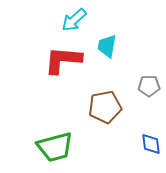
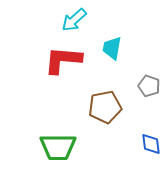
cyan trapezoid: moved 5 px right, 2 px down
gray pentagon: rotated 20 degrees clockwise
green trapezoid: moved 3 px right; rotated 15 degrees clockwise
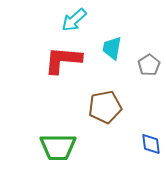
gray pentagon: moved 21 px up; rotated 20 degrees clockwise
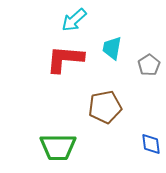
red L-shape: moved 2 px right, 1 px up
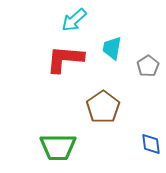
gray pentagon: moved 1 px left, 1 px down
brown pentagon: moved 2 px left; rotated 24 degrees counterclockwise
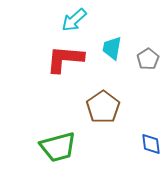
gray pentagon: moved 7 px up
green trapezoid: rotated 15 degrees counterclockwise
